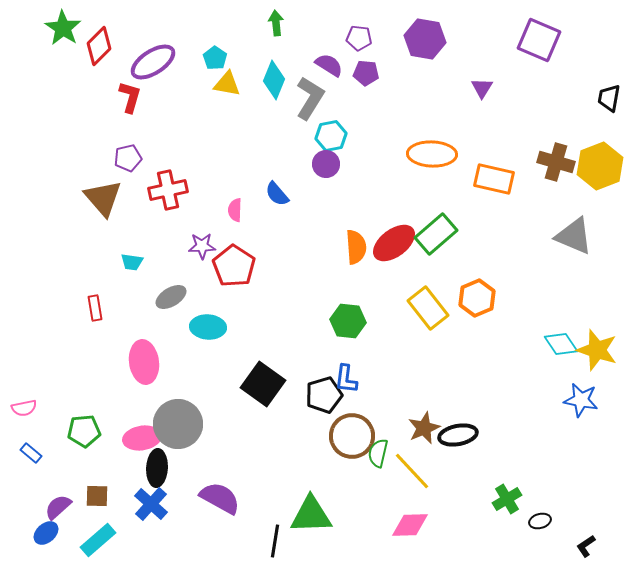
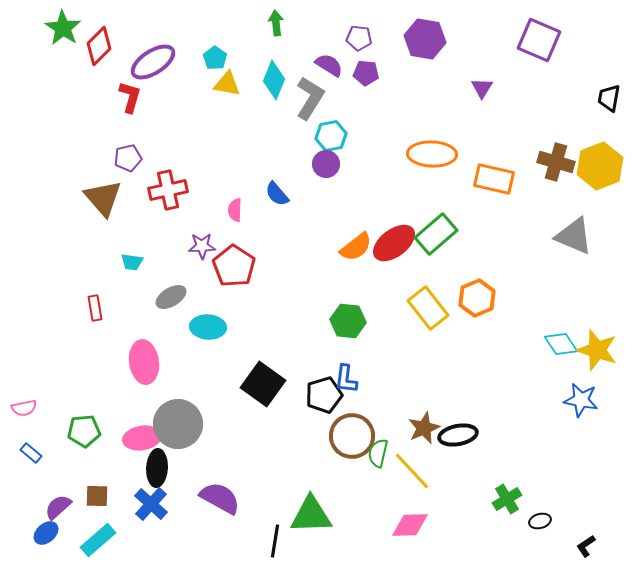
orange semicircle at (356, 247): rotated 56 degrees clockwise
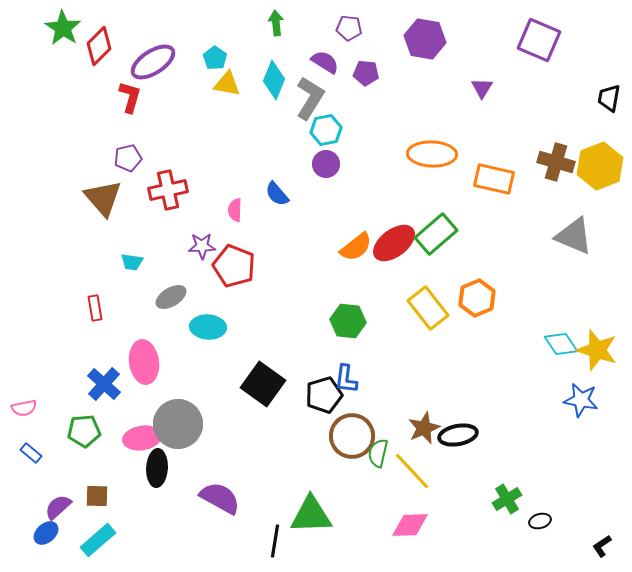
purple pentagon at (359, 38): moved 10 px left, 10 px up
purple semicircle at (329, 65): moved 4 px left, 3 px up
cyan hexagon at (331, 136): moved 5 px left, 6 px up
red pentagon at (234, 266): rotated 12 degrees counterclockwise
blue cross at (151, 504): moved 47 px left, 120 px up
black L-shape at (586, 546): moved 16 px right
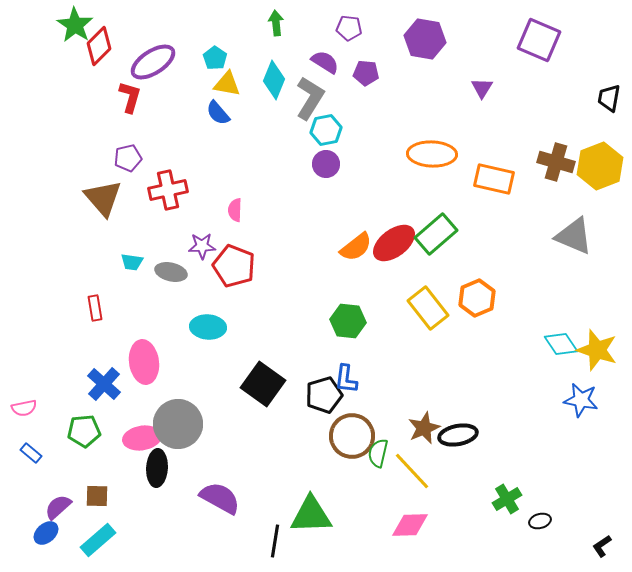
green star at (63, 28): moved 12 px right, 3 px up
blue semicircle at (277, 194): moved 59 px left, 81 px up
gray ellipse at (171, 297): moved 25 px up; rotated 44 degrees clockwise
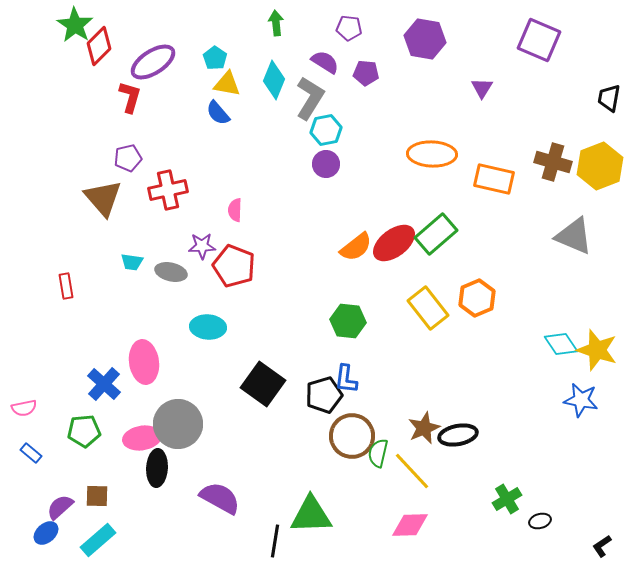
brown cross at (556, 162): moved 3 px left
red rectangle at (95, 308): moved 29 px left, 22 px up
purple semicircle at (58, 507): moved 2 px right
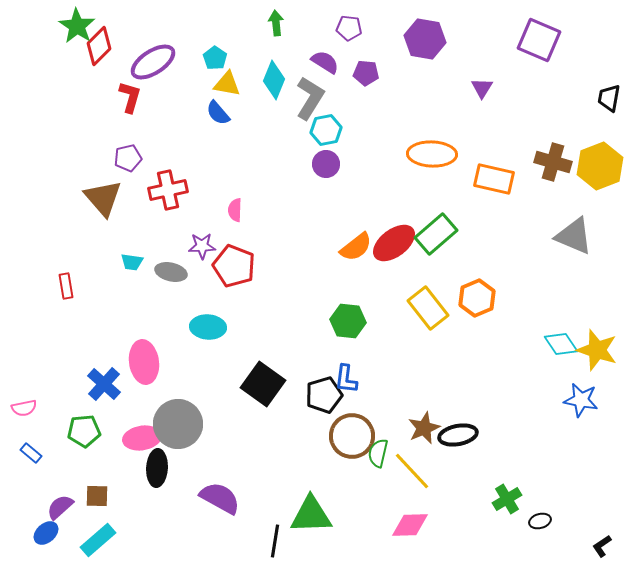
green star at (75, 25): moved 2 px right, 1 px down
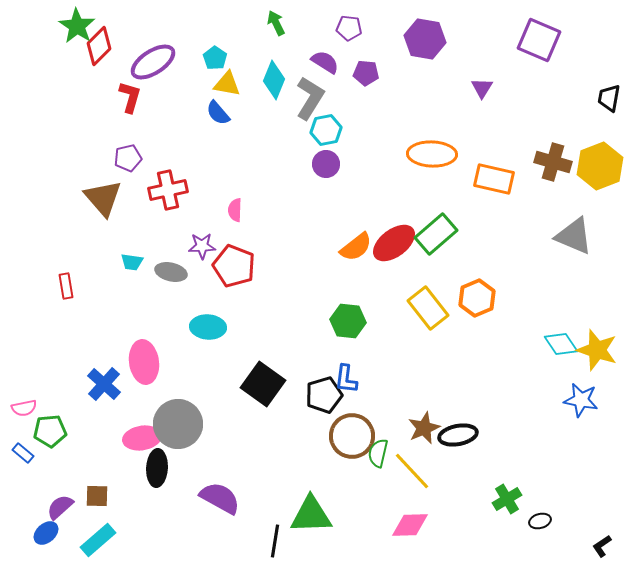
green arrow at (276, 23): rotated 20 degrees counterclockwise
green pentagon at (84, 431): moved 34 px left
blue rectangle at (31, 453): moved 8 px left
